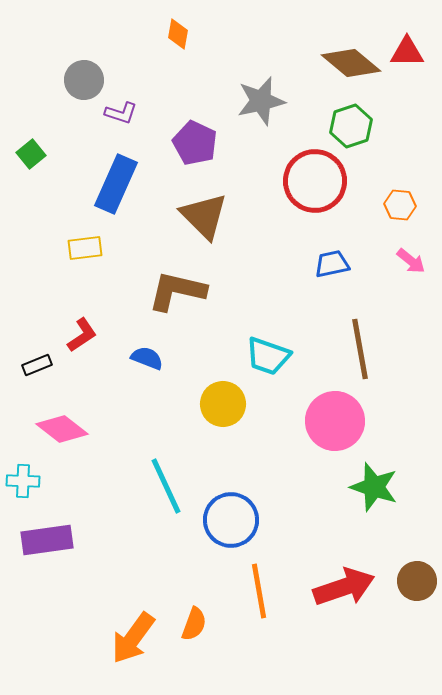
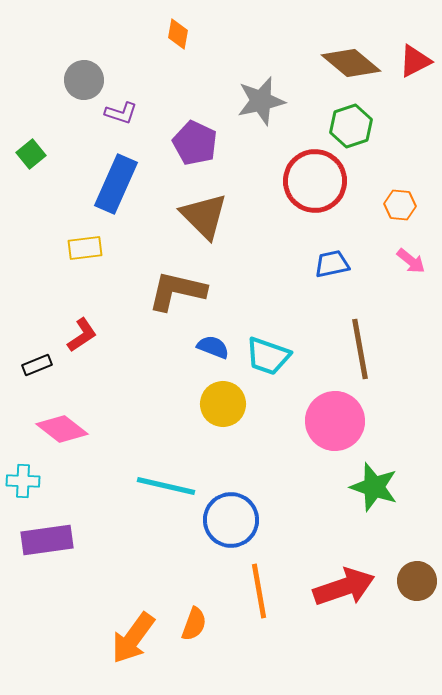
red triangle: moved 8 px right, 9 px down; rotated 27 degrees counterclockwise
blue semicircle: moved 66 px right, 11 px up
cyan line: rotated 52 degrees counterclockwise
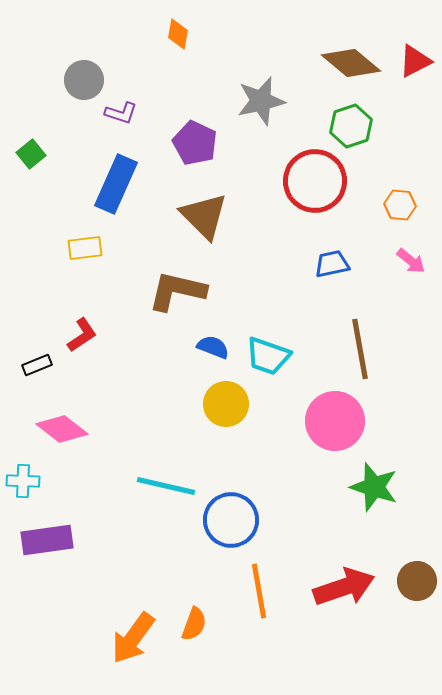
yellow circle: moved 3 px right
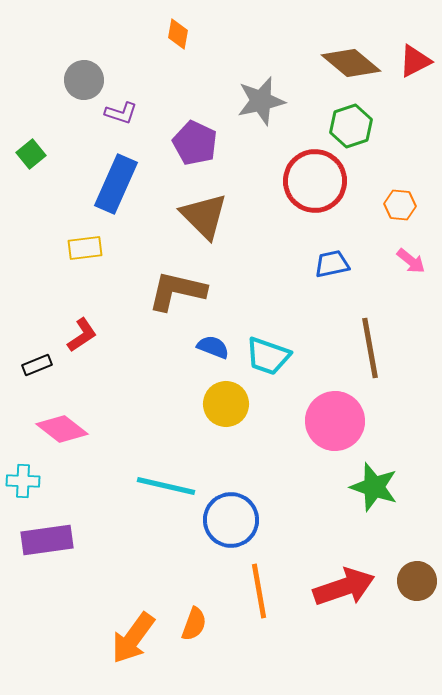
brown line: moved 10 px right, 1 px up
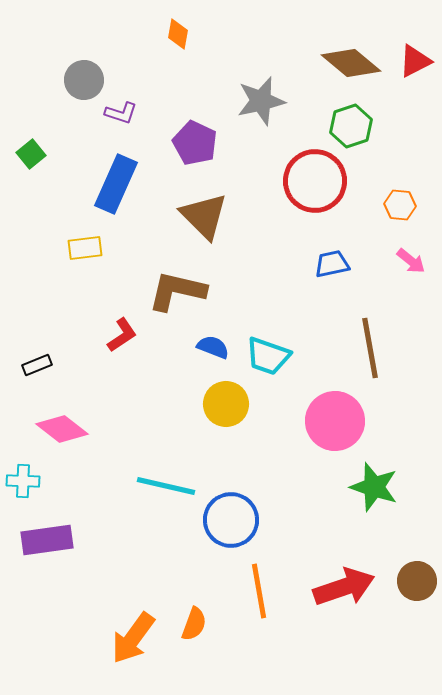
red L-shape: moved 40 px right
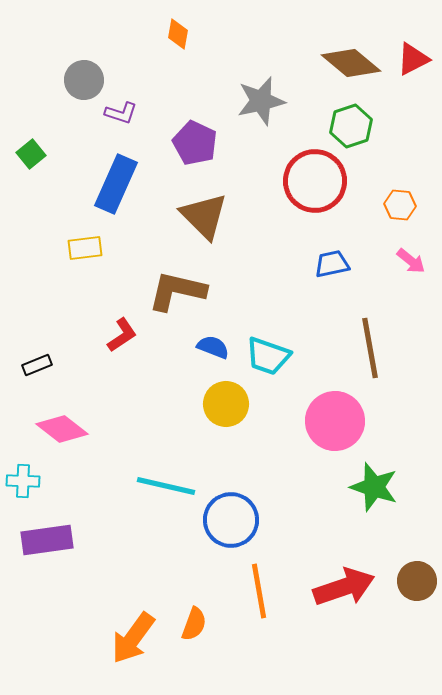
red triangle: moved 2 px left, 2 px up
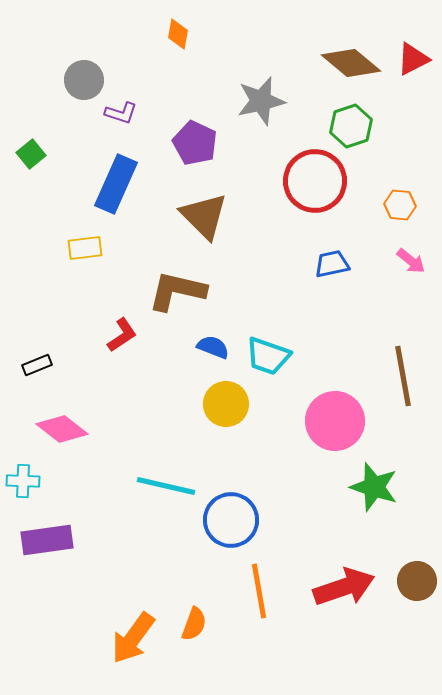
brown line: moved 33 px right, 28 px down
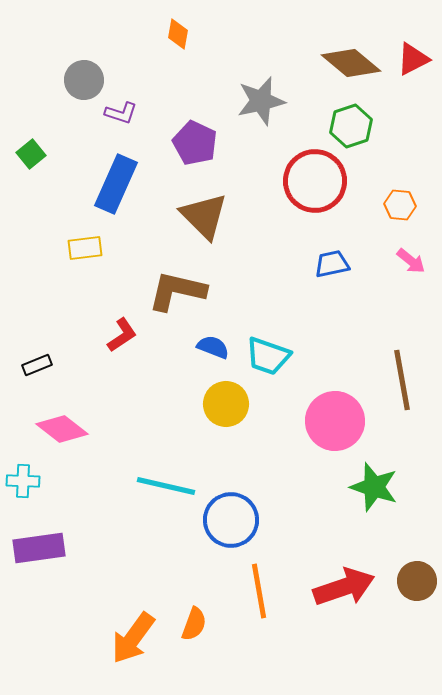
brown line: moved 1 px left, 4 px down
purple rectangle: moved 8 px left, 8 px down
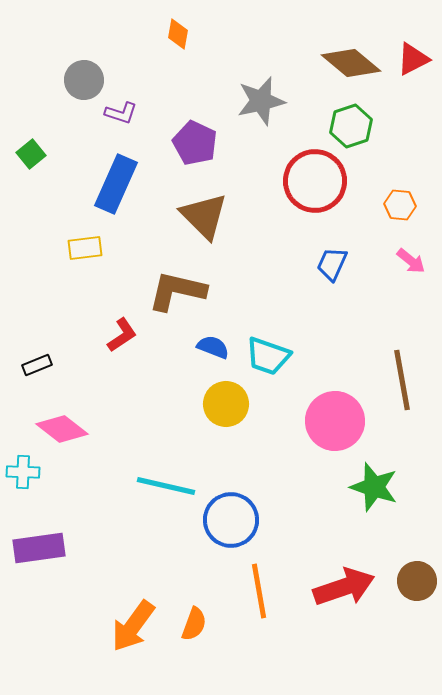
blue trapezoid: rotated 54 degrees counterclockwise
cyan cross: moved 9 px up
orange arrow: moved 12 px up
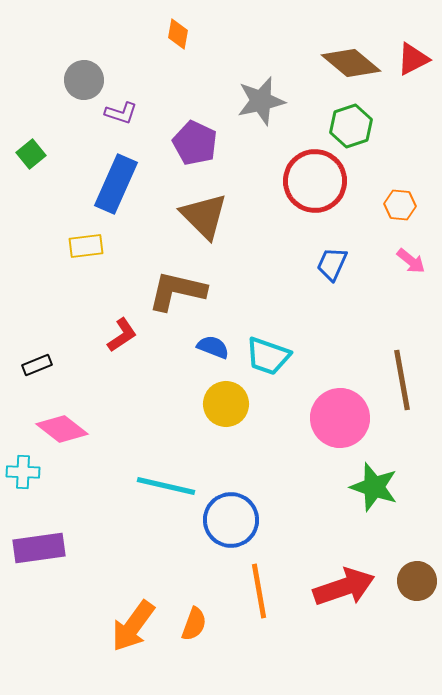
yellow rectangle: moved 1 px right, 2 px up
pink circle: moved 5 px right, 3 px up
